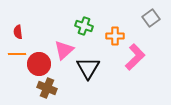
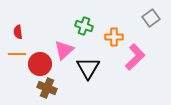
orange cross: moved 1 px left, 1 px down
red circle: moved 1 px right
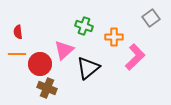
black triangle: rotated 20 degrees clockwise
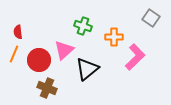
gray square: rotated 18 degrees counterclockwise
green cross: moved 1 px left
orange line: moved 3 px left; rotated 66 degrees counterclockwise
red circle: moved 1 px left, 4 px up
black triangle: moved 1 px left, 1 px down
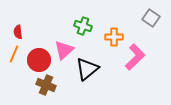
brown cross: moved 1 px left, 3 px up
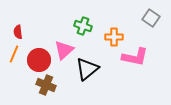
pink L-shape: rotated 56 degrees clockwise
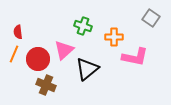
red circle: moved 1 px left, 1 px up
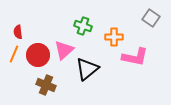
red circle: moved 4 px up
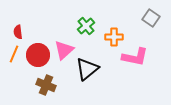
green cross: moved 3 px right; rotated 30 degrees clockwise
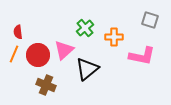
gray square: moved 1 px left, 2 px down; rotated 18 degrees counterclockwise
green cross: moved 1 px left, 2 px down
pink L-shape: moved 7 px right, 1 px up
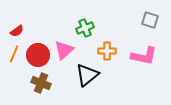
green cross: rotated 18 degrees clockwise
red semicircle: moved 1 px left, 1 px up; rotated 120 degrees counterclockwise
orange cross: moved 7 px left, 14 px down
pink L-shape: moved 2 px right
black triangle: moved 6 px down
brown cross: moved 5 px left, 2 px up
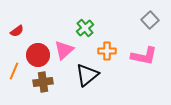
gray square: rotated 30 degrees clockwise
green cross: rotated 18 degrees counterclockwise
orange line: moved 17 px down
brown cross: moved 2 px right, 1 px up; rotated 30 degrees counterclockwise
